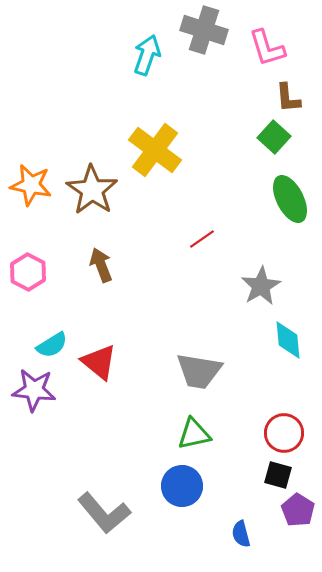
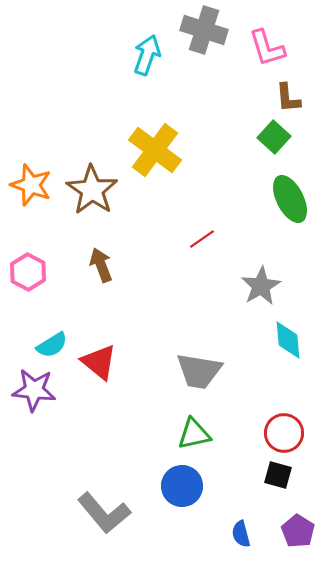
orange star: rotated 9 degrees clockwise
purple pentagon: moved 21 px down
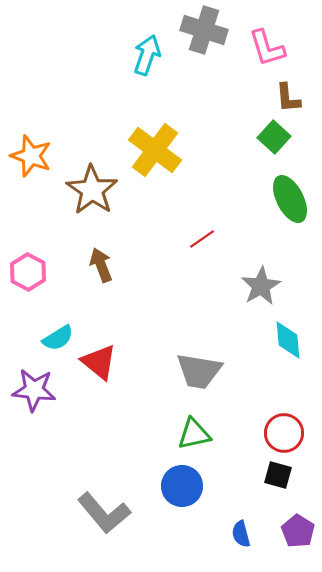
orange star: moved 29 px up
cyan semicircle: moved 6 px right, 7 px up
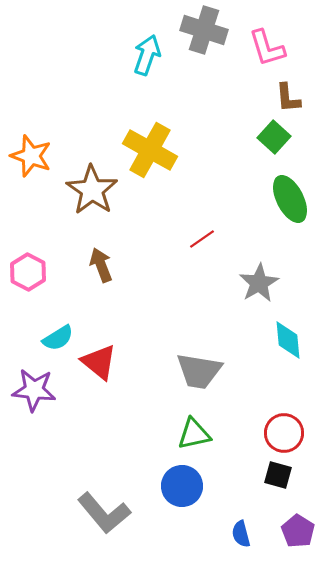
yellow cross: moved 5 px left; rotated 8 degrees counterclockwise
gray star: moved 2 px left, 3 px up
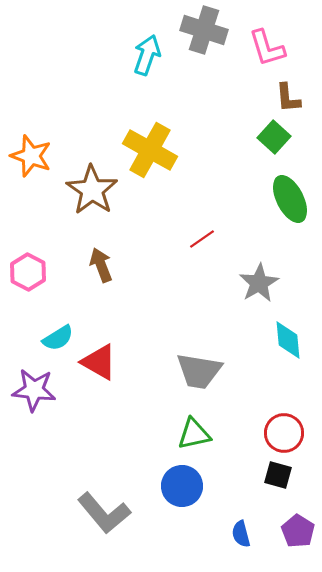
red triangle: rotated 9 degrees counterclockwise
